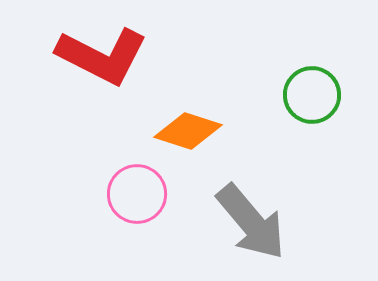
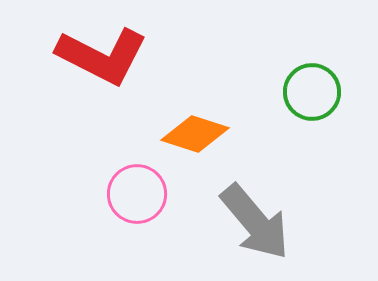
green circle: moved 3 px up
orange diamond: moved 7 px right, 3 px down
gray arrow: moved 4 px right
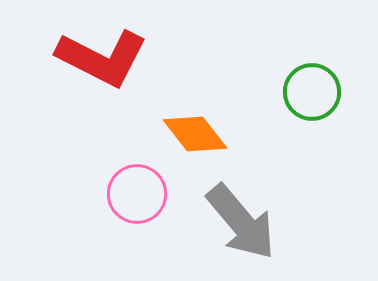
red L-shape: moved 2 px down
orange diamond: rotated 34 degrees clockwise
gray arrow: moved 14 px left
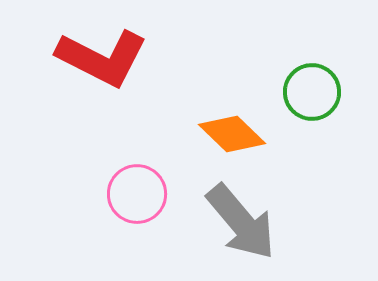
orange diamond: moved 37 px right; rotated 8 degrees counterclockwise
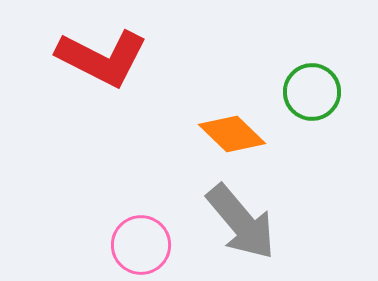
pink circle: moved 4 px right, 51 px down
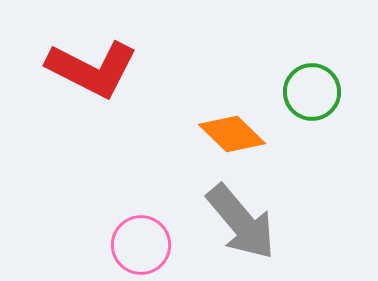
red L-shape: moved 10 px left, 11 px down
